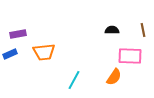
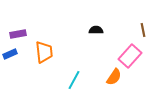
black semicircle: moved 16 px left
orange trapezoid: rotated 90 degrees counterclockwise
pink rectangle: rotated 50 degrees counterclockwise
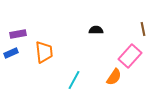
brown line: moved 1 px up
blue rectangle: moved 1 px right, 1 px up
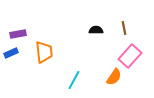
brown line: moved 19 px left, 1 px up
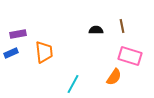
brown line: moved 2 px left, 2 px up
pink rectangle: rotated 65 degrees clockwise
cyan line: moved 1 px left, 4 px down
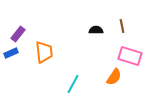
purple rectangle: rotated 42 degrees counterclockwise
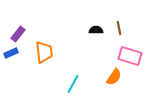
brown line: moved 3 px left, 2 px down
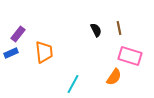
black semicircle: rotated 64 degrees clockwise
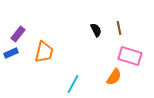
orange trapezoid: rotated 20 degrees clockwise
